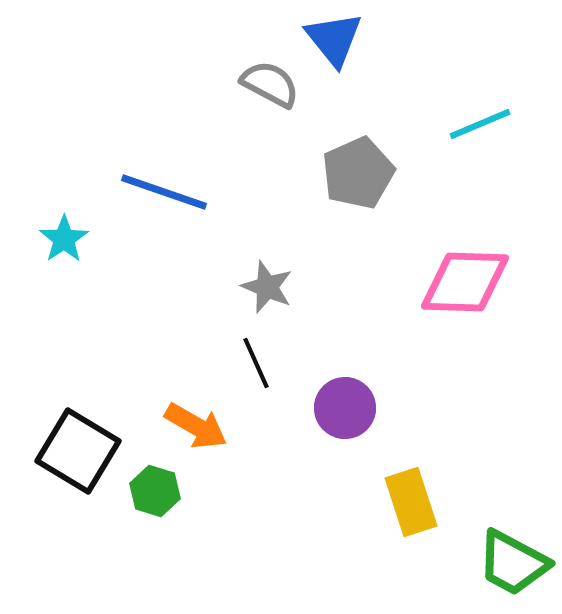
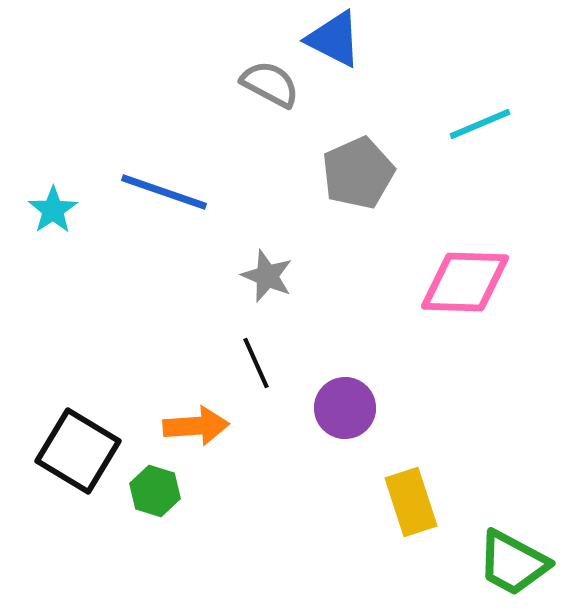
blue triangle: rotated 24 degrees counterclockwise
cyan star: moved 11 px left, 29 px up
gray star: moved 11 px up
orange arrow: rotated 34 degrees counterclockwise
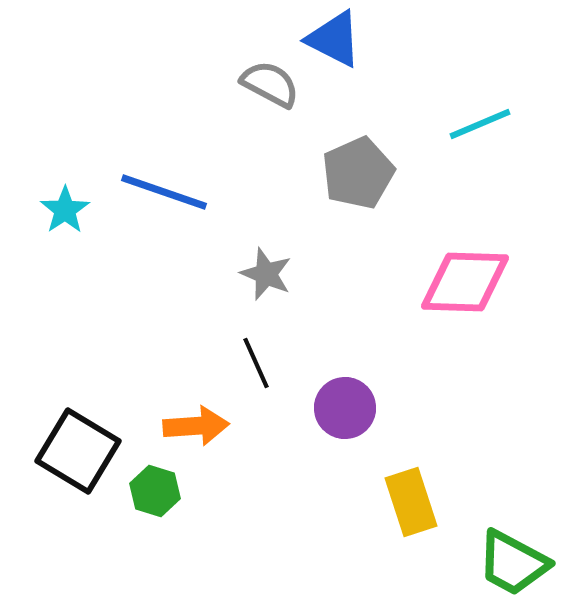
cyan star: moved 12 px right
gray star: moved 1 px left, 2 px up
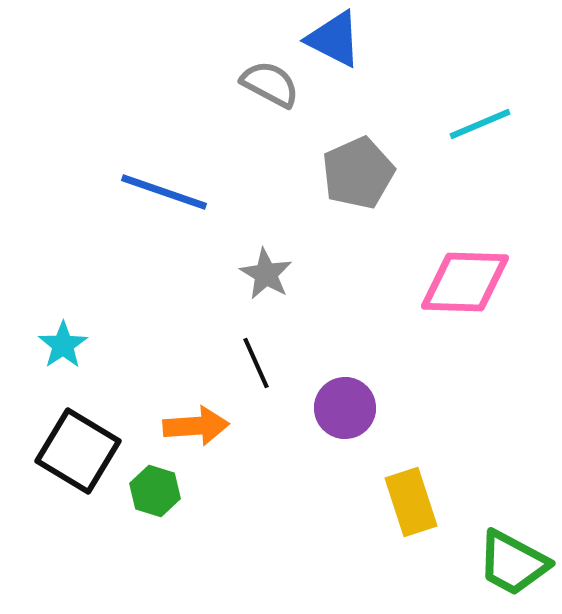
cyan star: moved 2 px left, 135 px down
gray star: rotated 8 degrees clockwise
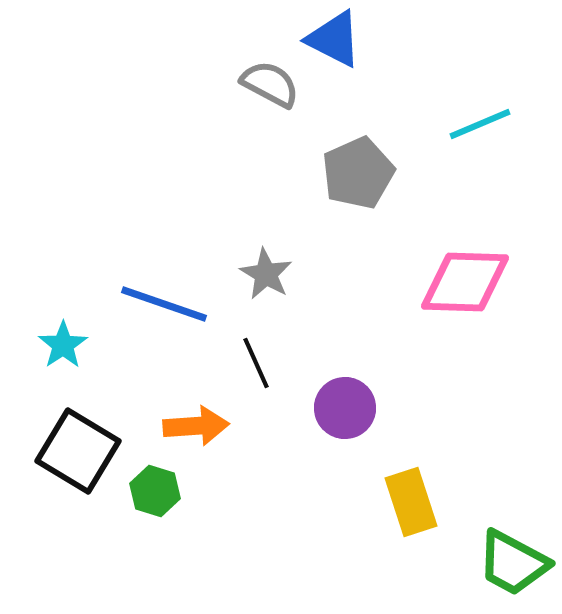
blue line: moved 112 px down
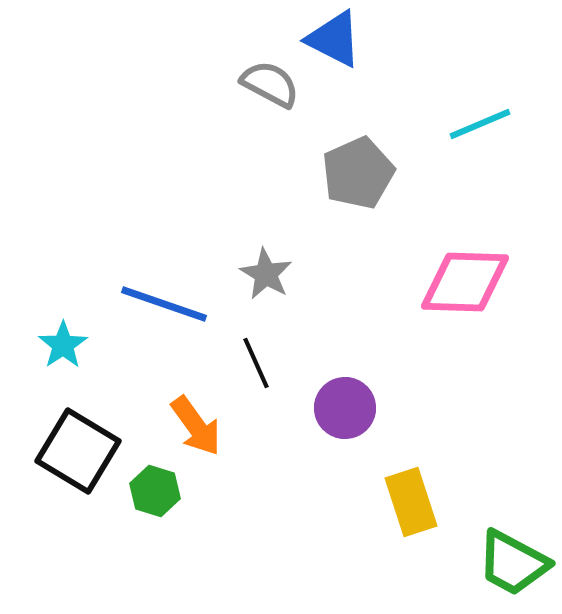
orange arrow: rotated 58 degrees clockwise
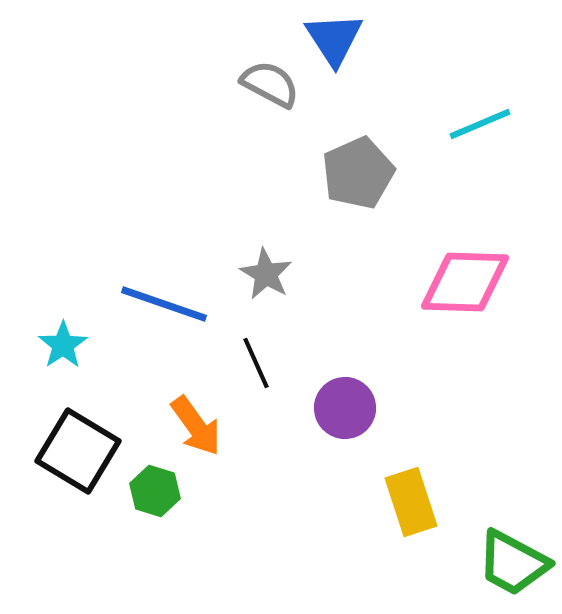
blue triangle: rotated 30 degrees clockwise
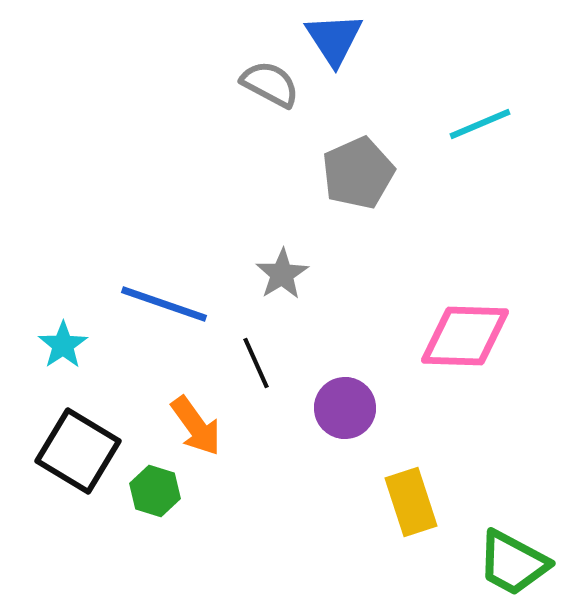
gray star: moved 16 px right; rotated 10 degrees clockwise
pink diamond: moved 54 px down
